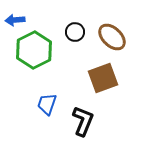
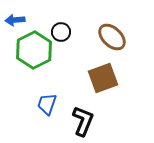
black circle: moved 14 px left
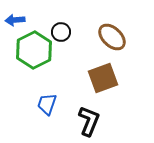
black L-shape: moved 6 px right
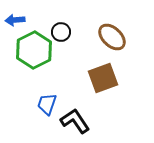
black L-shape: moved 14 px left; rotated 56 degrees counterclockwise
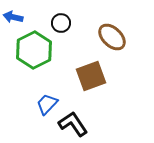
blue arrow: moved 2 px left, 3 px up; rotated 18 degrees clockwise
black circle: moved 9 px up
brown square: moved 12 px left, 2 px up
blue trapezoid: rotated 25 degrees clockwise
black L-shape: moved 2 px left, 3 px down
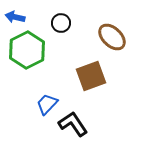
blue arrow: moved 2 px right
green hexagon: moved 7 px left
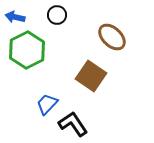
black circle: moved 4 px left, 8 px up
brown square: rotated 36 degrees counterclockwise
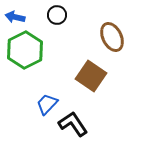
brown ellipse: rotated 20 degrees clockwise
green hexagon: moved 2 px left
